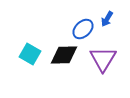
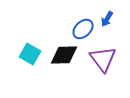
purple triangle: rotated 8 degrees counterclockwise
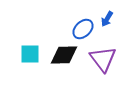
cyan square: rotated 30 degrees counterclockwise
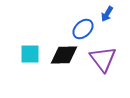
blue arrow: moved 5 px up
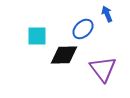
blue arrow: rotated 126 degrees clockwise
cyan square: moved 7 px right, 18 px up
purple triangle: moved 10 px down
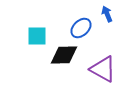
blue ellipse: moved 2 px left, 1 px up
purple triangle: rotated 24 degrees counterclockwise
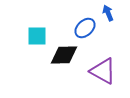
blue arrow: moved 1 px right, 1 px up
blue ellipse: moved 4 px right
purple triangle: moved 2 px down
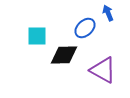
purple triangle: moved 1 px up
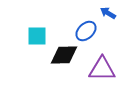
blue arrow: rotated 35 degrees counterclockwise
blue ellipse: moved 1 px right, 3 px down
purple triangle: moved 1 px left, 1 px up; rotated 28 degrees counterclockwise
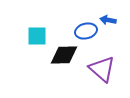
blue arrow: moved 7 px down; rotated 21 degrees counterclockwise
blue ellipse: rotated 30 degrees clockwise
purple triangle: rotated 40 degrees clockwise
